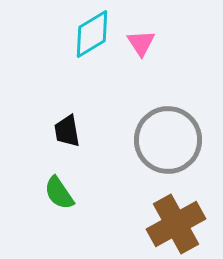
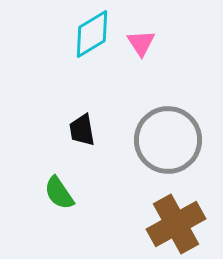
black trapezoid: moved 15 px right, 1 px up
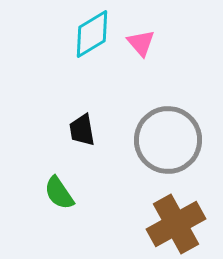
pink triangle: rotated 8 degrees counterclockwise
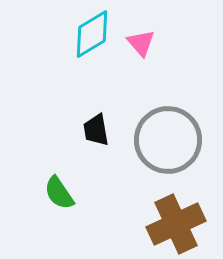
black trapezoid: moved 14 px right
brown cross: rotated 4 degrees clockwise
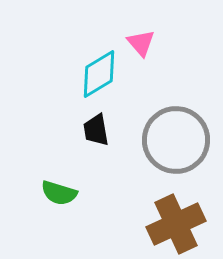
cyan diamond: moved 7 px right, 40 px down
gray circle: moved 8 px right
green semicircle: rotated 39 degrees counterclockwise
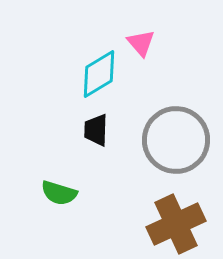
black trapezoid: rotated 12 degrees clockwise
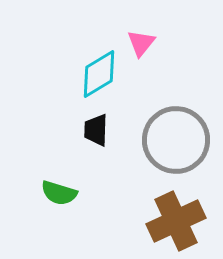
pink triangle: rotated 20 degrees clockwise
brown cross: moved 3 px up
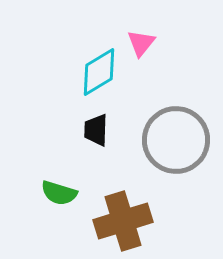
cyan diamond: moved 2 px up
brown cross: moved 53 px left; rotated 8 degrees clockwise
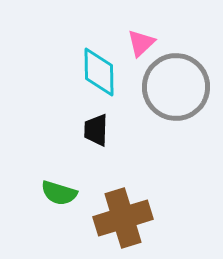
pink triangle: rotated 8 degrees clockwise
cyan diamond: rotated 60 degrees counterclockwise
gray circle: moved 53 px up
brown cross: moved 3 px up
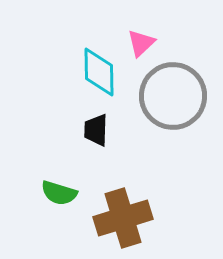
gray circle: moved 3 px left, 9 px down
